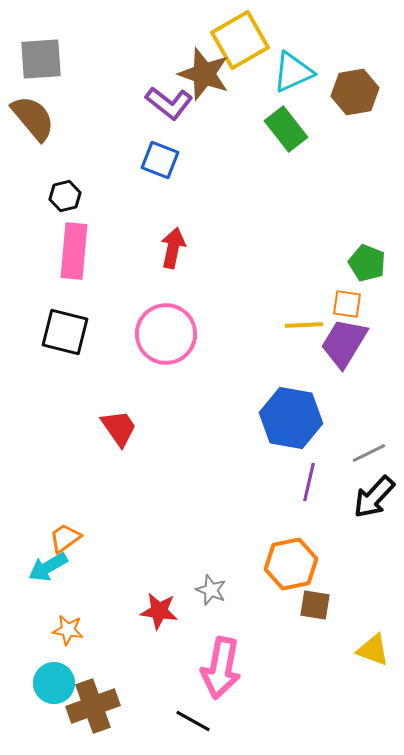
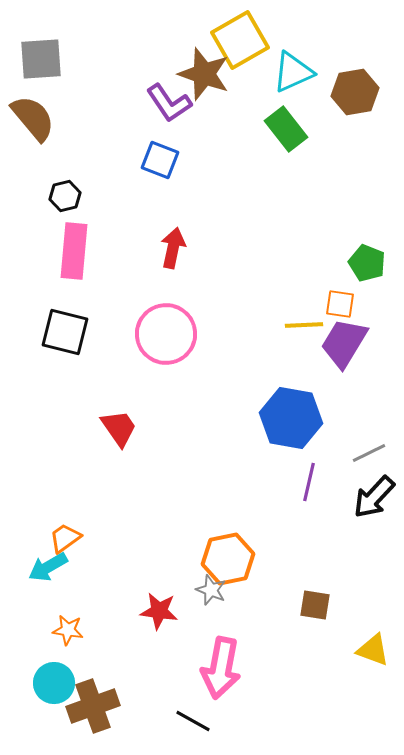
purple L-shape: rotated 18 degrees clockwise
orange square: moved 7 px left
orange hexagon: moved 63 px left, 5 px up
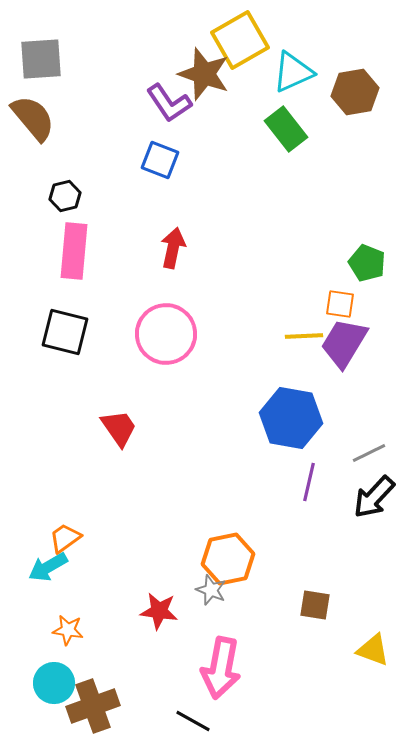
yellow line: moved 11 px down
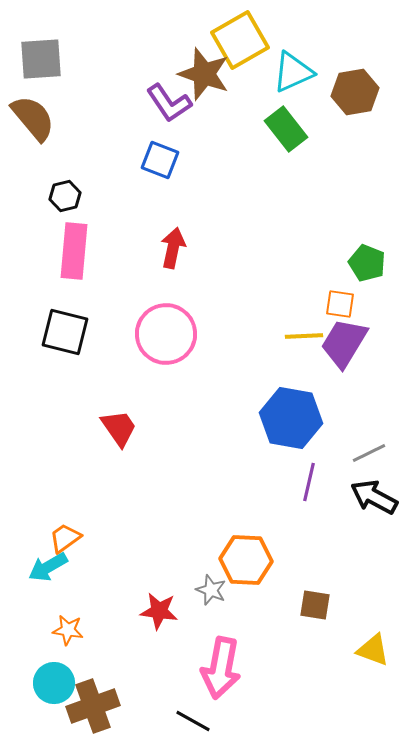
black arrow: rotated 75 degrees clockwise
orange hexagon: moved 18 px right, 1 px down; rotated 15 degrees clockwise
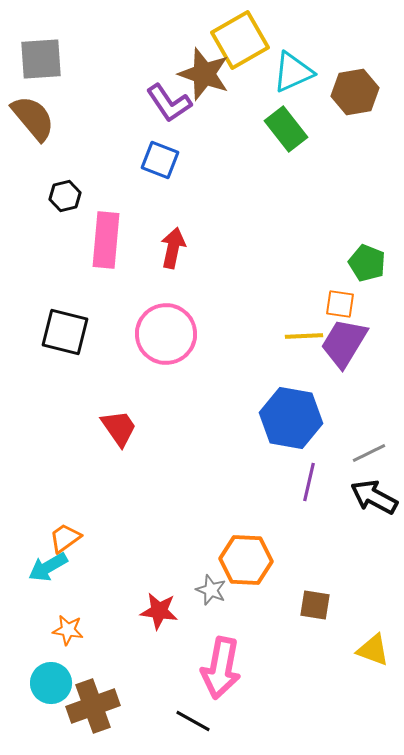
pink rectangle: moved 32 px right, 11 px up
cyan circle: moved 3 px left
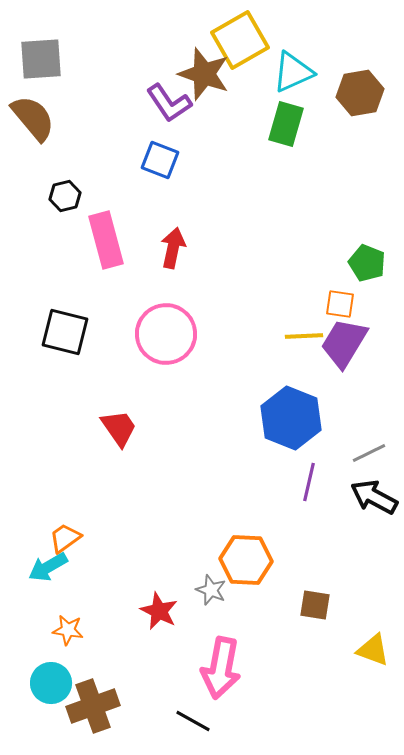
brown hexagon: moved 5 px right, 1 px down
green rectangle: moved 5 px up; rotated 54 degrees clockwise
pink rectangle: rotated 20 degrees counterclockwise
blue hexagon: rotated 12 degrees clockwise
red star: rotated 18 degrees clockwise
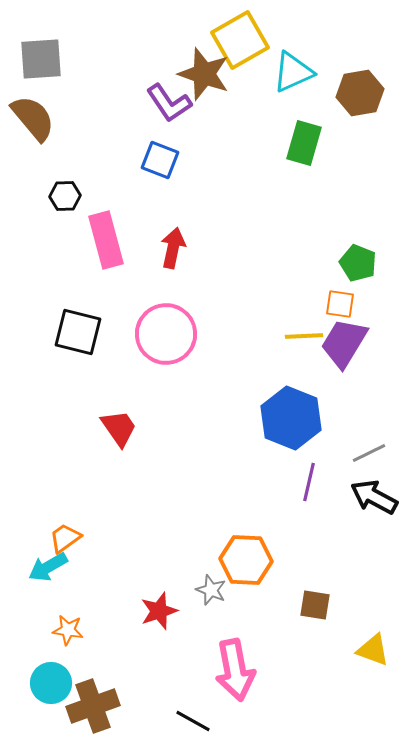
green rectangle: moved 18 px right, 19 px down
black hexagon: rotated 12 degrees clockwise
green pentagon: moved 9 px left
black square: moved 13 px right
red star: rotated 27 degrees clockwise
pink arrow: moved 14 px right, 2 px down; rotated 22 degrees counterclockwise
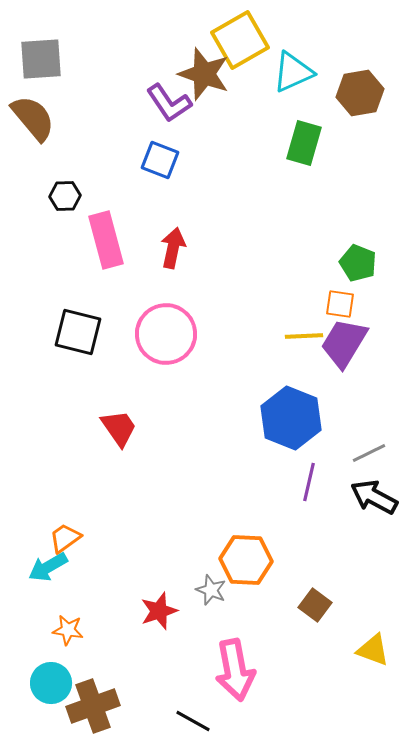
brown square: rotated 28 degrees clockwise
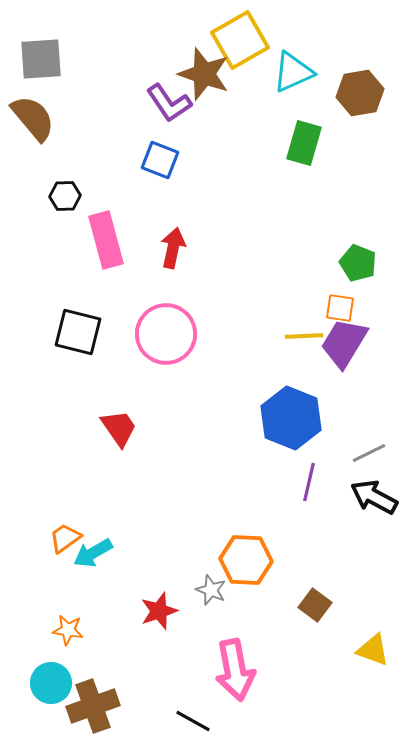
orange square: moved 4 px down
cyan arrow: moved 45 px right, 14 px up
